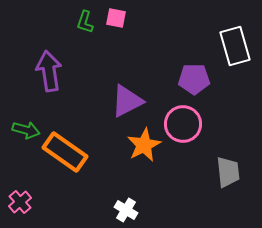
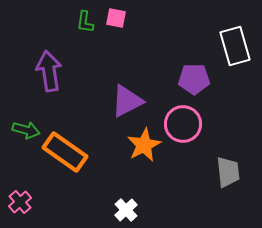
green L-shape: rotated 10 degrees counterclockwise
white cross: rotated 15 degrees clockwise
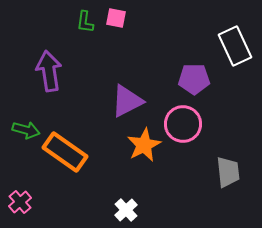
white rectangle: rotated 9 degrees counterclockwise
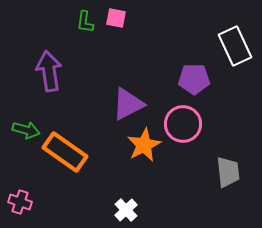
purple triangle: moved 1 px right, 3 px down
pink cross: rotated 30 degrees counterclockwise
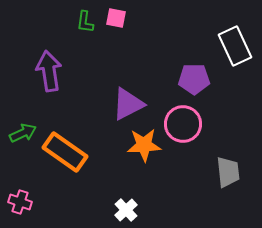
green arrow: moved 3 px left, 3 px down; rotated 40 degrees counterclockwise
orange star: rotated 24 degrees clockwise
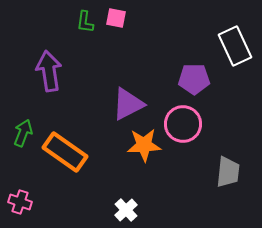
green arrow: rotated 44 degrees counterclockwise
gray trapezoid: rotated 12 degrees clockwise
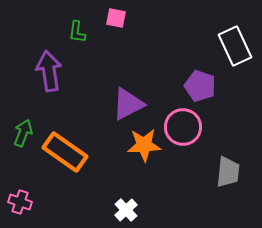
green L-shape: moved 8 px left, 10 px down
purple pentagon: moved 6 px right, 7 px down; rotated 20 degrees clockwise
pink circle: moved 3 px down
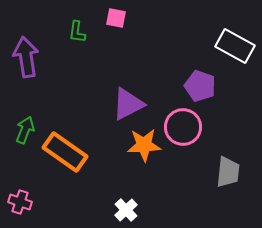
white rectangle: rotated 36 degrees counterclockwise
purple arrow: moved 23 px left, 14 px up
green arrow: moved 2 px right, 3 px up
